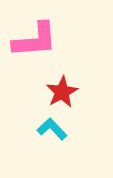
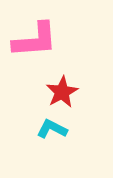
cyan L-shape: rotated 20 degrees counterclockwise
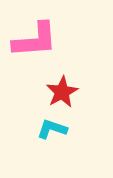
cyan L-shape: rotated 8 degrees counterclockwise
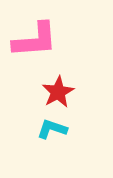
red star: moved 4 px left
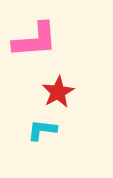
cyan L-shape: moved 10 px left, 1 px down; rotated 12 degrees counterclockwise
